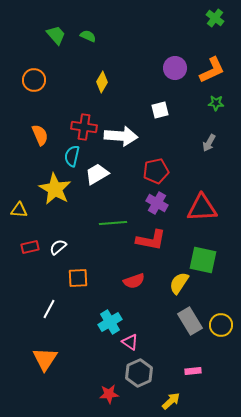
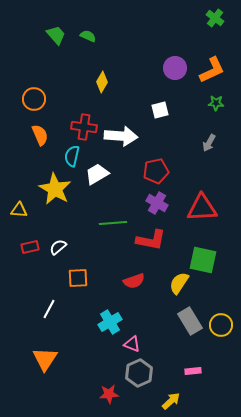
orange circle: moved 19 px down
pink triangle: moved 2 px right, 2 px down; rotated 12 degrees counterclockwise
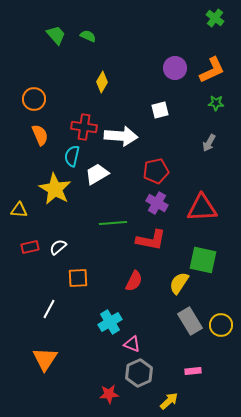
red semicircle: rotated 45 degrees counterclockwise
yellow arrow: moved 2 px left
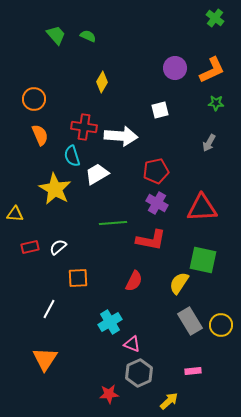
cyan semicircle: rotated 30 degrees counterclockwise
yellow triangle: moved 4 px left, 4 px down
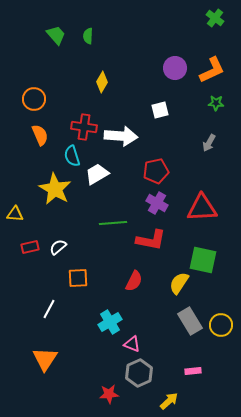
green semicircle: rotated 112 degrees counterclockwise
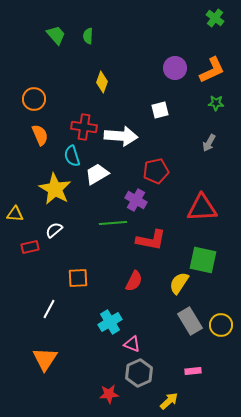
yellow diamond: rotated 10 degrees counterclockwise
purple cross: moved 21 px left, 3 px up
white semicircle: moved 4 px left, 17 px up
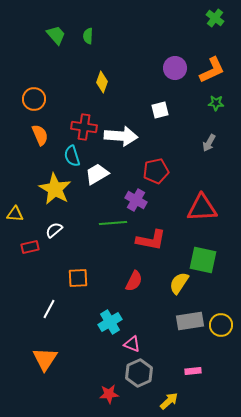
gray rectangle: rotated 68 degrees counterclockwise
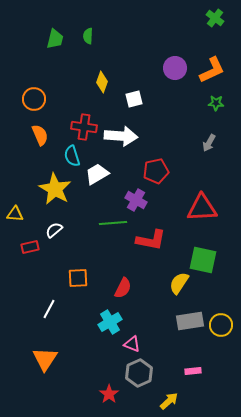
green trapezoid: moved 1 px left, 4 px down; rotated 55 degrees clockwise
white square: moved 26 px left, 11 px up
red semicircle: moved 11 px left, 7 px down
red star: rotated 30 degrees counterclockwise
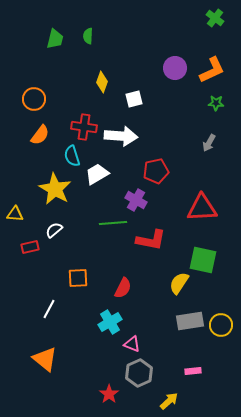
orange semicircle: rotated 60 degrees clockwise
orange triangle: rotated 24 degrees counterclockwise
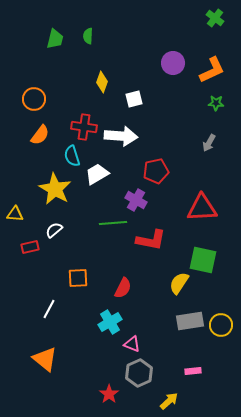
purple circle: moved 2 px left, 5 px up
